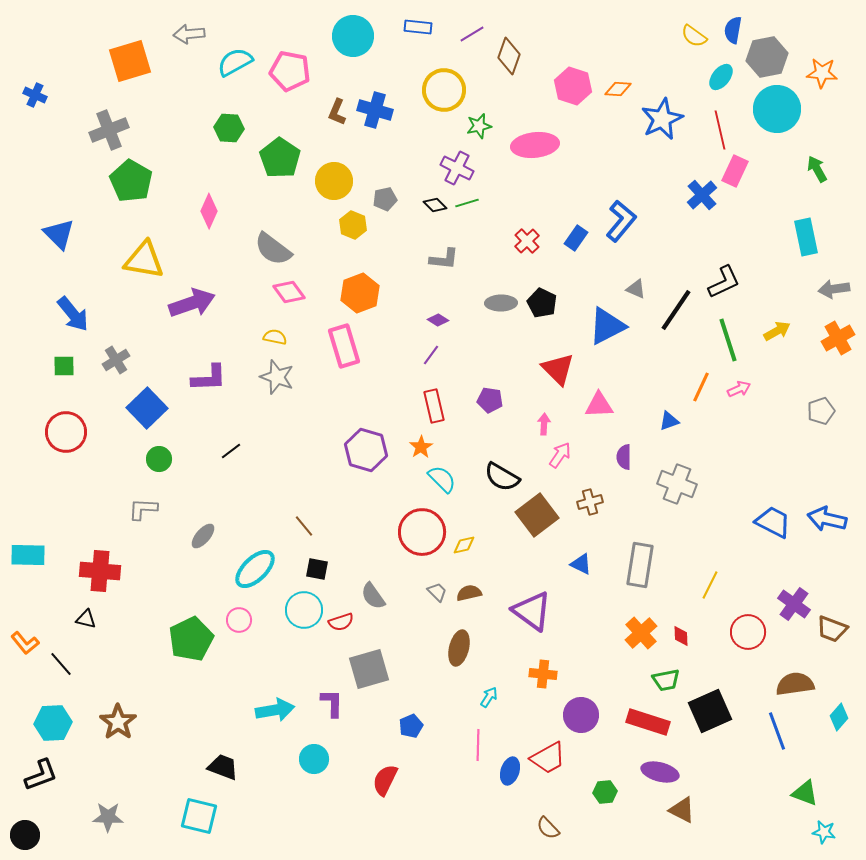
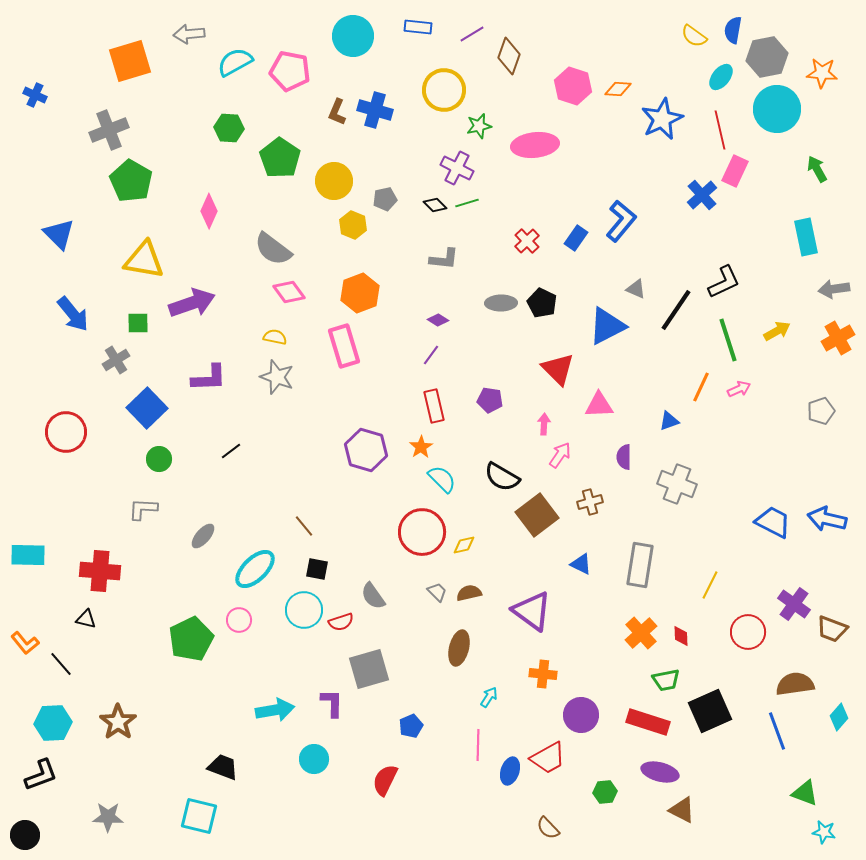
green square at (64, 366): moved 74 px right, 43 px up
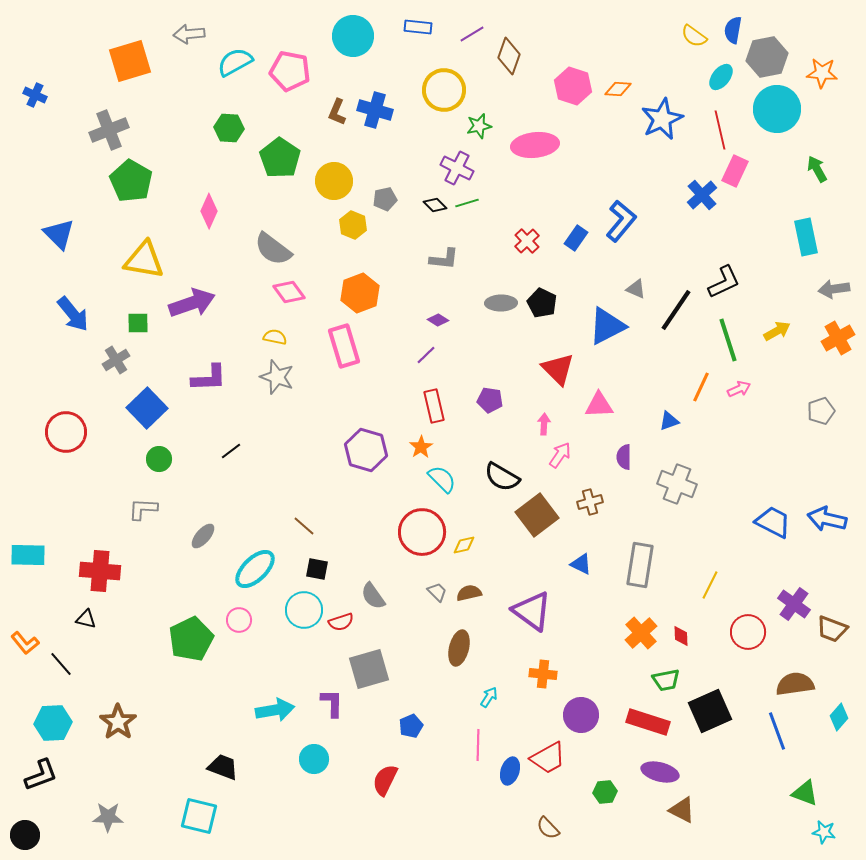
purple line at (431, 355): moved 5 px left; rotated 10 degrees clockwise
brown line at (304, 526): rotated 10 degrees counterclockwise
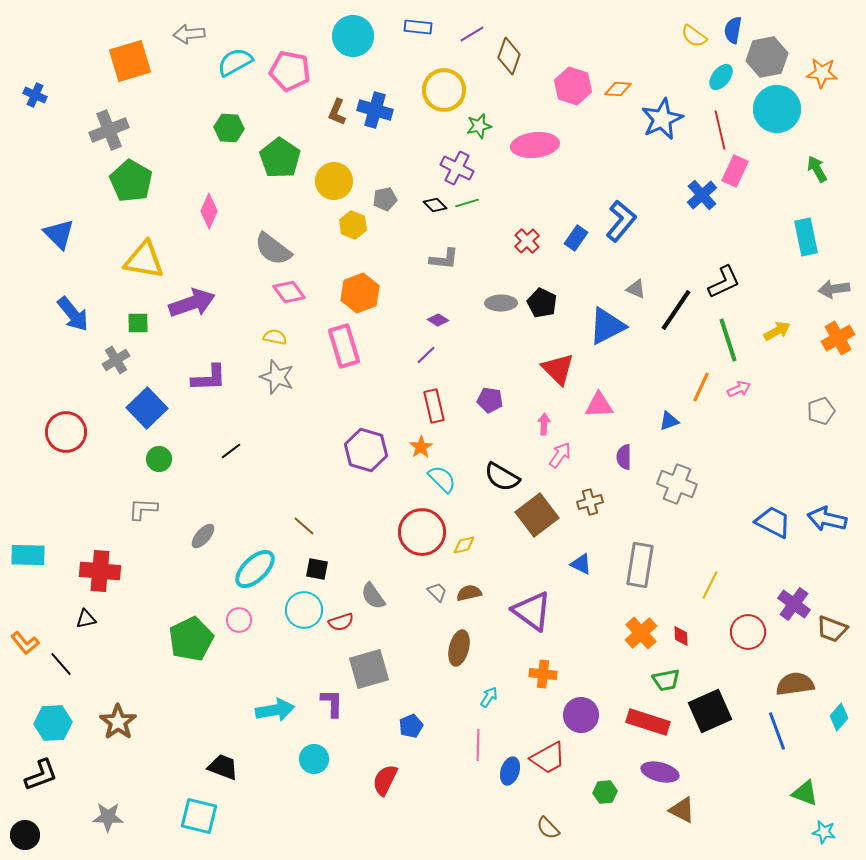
black triangle at (86, 619): rotated 25 degrees counterclockwise
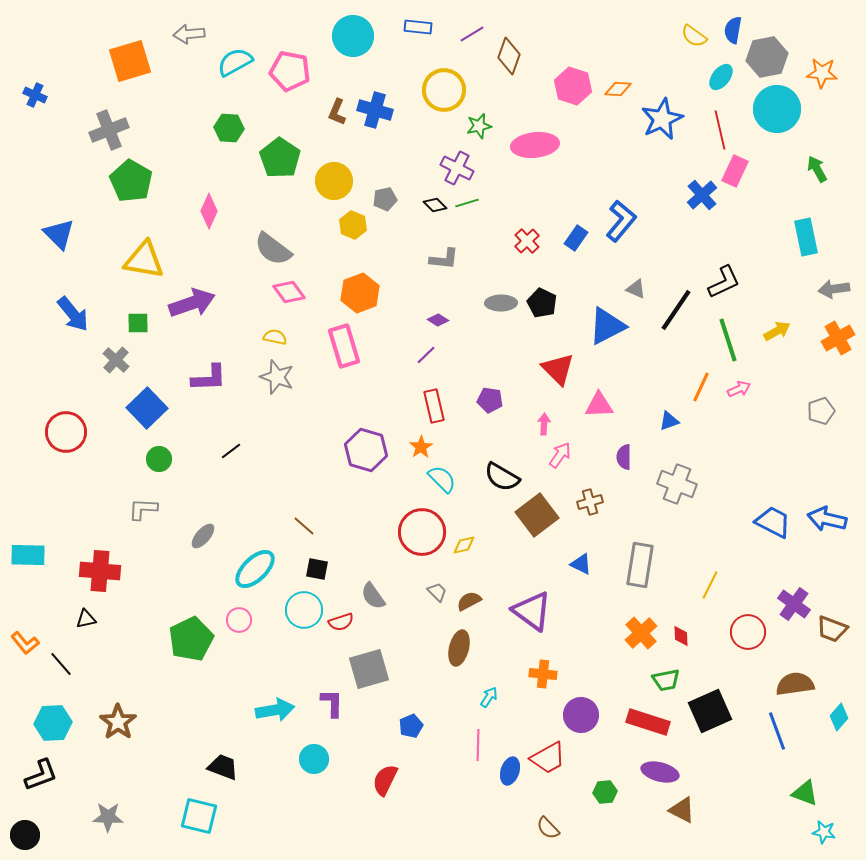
gray cross at (116, 360): rotated 16 degrees counterclockwise
brown semicircle at (469, 593): moved 8 px down; rotated 15 degrees counterclockwise
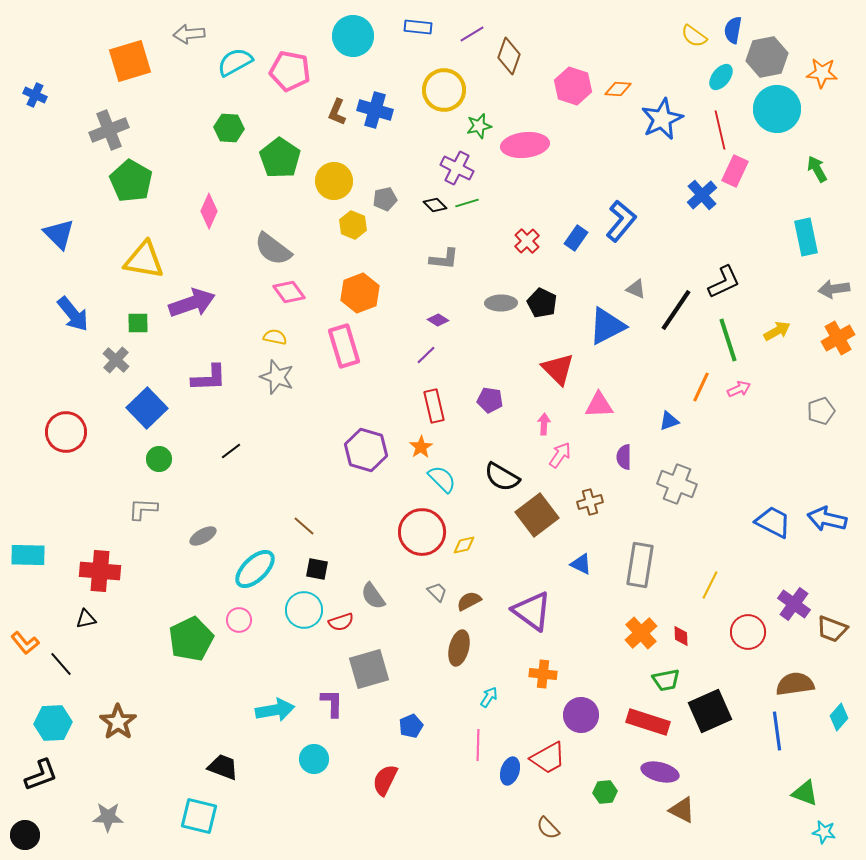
pink ellipse at (535, 145): moved 10 px left
gray ellipse at (203, 536): rotated 20 degrees clockwise
blue line at (777, 731): rotated 12 degrees clockwise
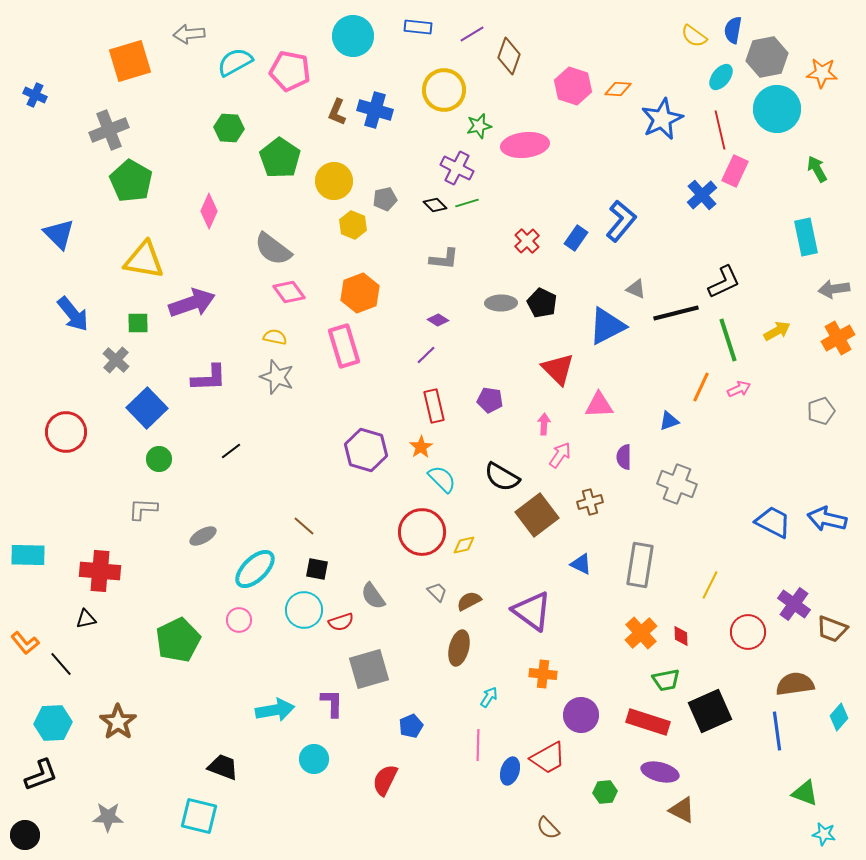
black line at (676, 310): moved 3 px down; rotated 42 degrees clockwise
green pentagon at (191, 639): moved 13 px left, 1 px down
cyan star at (824, 832): moved 2 px down
